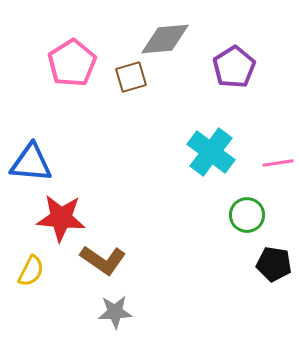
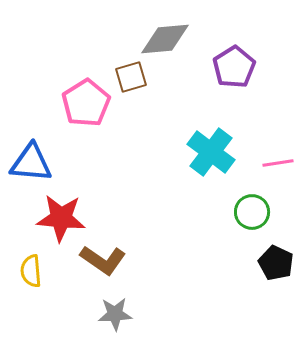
pink pentagon: moved 14 px right, 40 px down
green circle: moved 5 px right, 3 px up
black pentagon: moved 2 px right, 1 px up; rotated 16 degrees clockwise
yellow semicircle: rotated 148 degrees clockwise
gray star: moved 2 px down
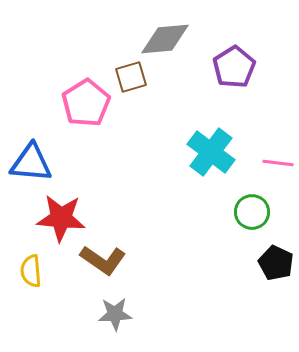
pink line: rotated 16 degrees clockwise
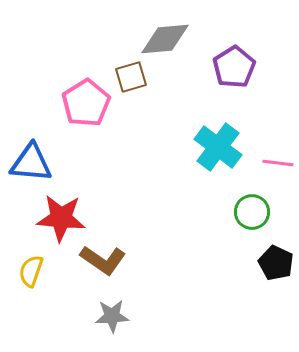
cyan cross: moved 7 px right, 5 px up
yellow semicircle: rotated 24 degrees clockwise
gray star: moved 3 px left, 2 px down
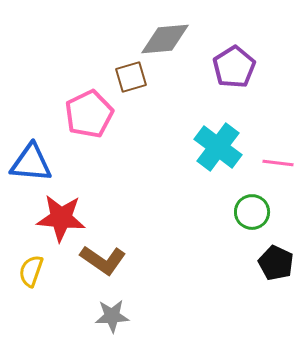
pink pentagon: moved 3 px right, 11 px down; rotated 6 degrees clockwise
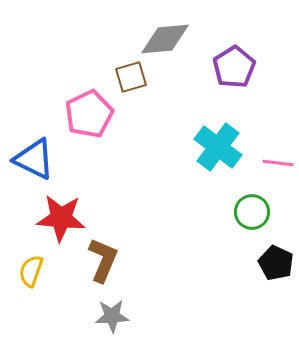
blue triangle: moved 3 px right, 4 px up; rotated 21 degrees clockwise
brown L-shape: rotated 102 degrees counterclockwise
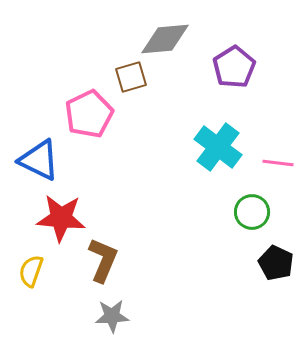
blue triangle: moved 5 px right, 1 px down
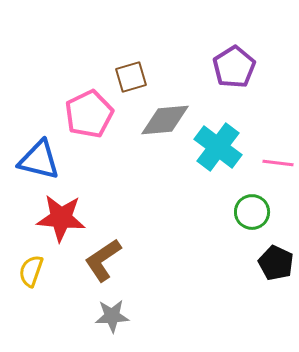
gray diamond: moved 81 px down
blue triangle: rotated 12 degrees counterclockwise
brown L-shape: rotated 147 degrees counterclockwise
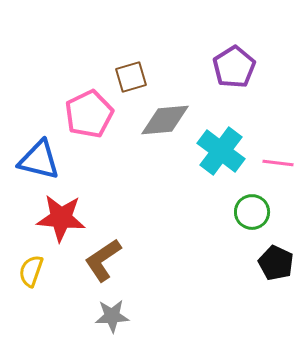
cyan cross: moved 3 px right, 4 px down
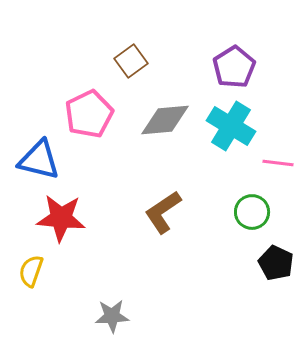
brown square: moved 16 px up; rotated 20 degrees counterclockwise
cyan cross: moved 10 px right, 25 px up; rotated 6 degrees counterclockwise
brown L-shape: moved 60 px right, 48 px up
